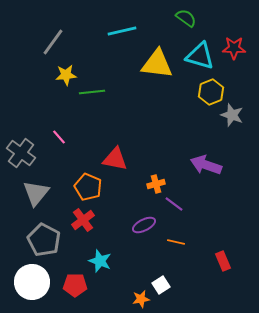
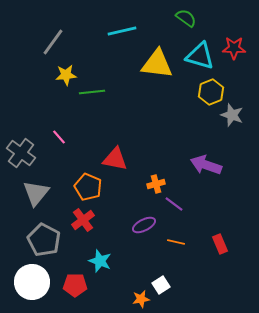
red rectangle: moved 3 px left, 17 px up
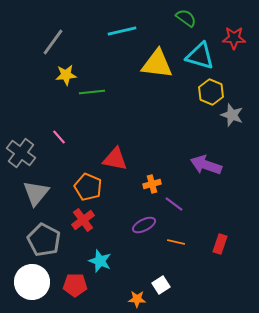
red star: moved 10 px up
yellow hexagon: rotated 15 degrees counterclockwise
orange cross: moved 4 px left
red rectangle: rotated 42 degrees clockwise
orange star: moved 4 px left; rotated 12 degrees clockwise
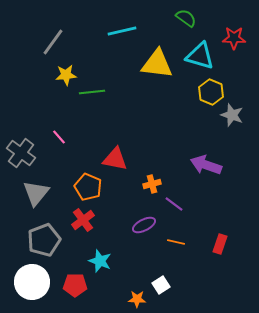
gray pentagon: rotated 24 degrees clockwise
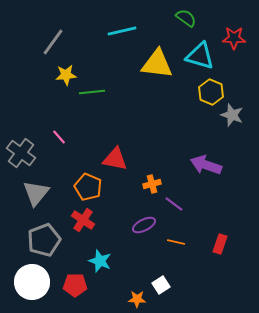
red cross: rotated 20 degrees counterclockwise
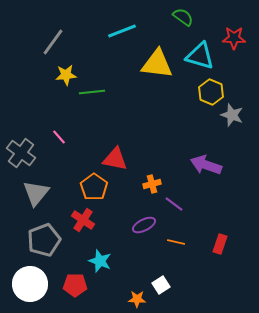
green semicircle: moved 3 px left, 1 px up
cyan line: rotated 8 degrees counterclockwise
orange pentagon: moved 6 px right; rotated 12 degrees clockwise
white circle: moved 2 px left, 2 px down
